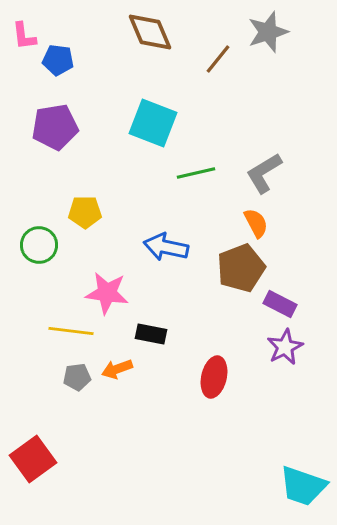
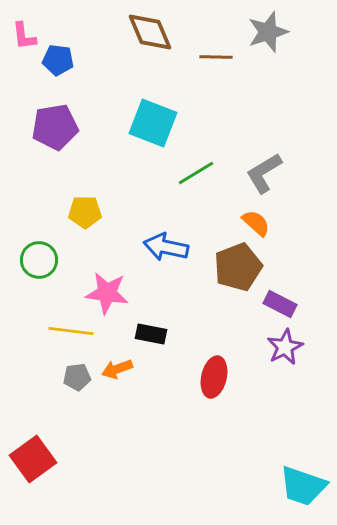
brown line: moved 2 px left, 2 px up; rotated 52 degrees clockwise
green line: rotated 18 degrees counterclockwise
orange semicircle: rotated 20 degrees counterclockwise
green circle: moved 15 px down
brown pentagon: moved 3 px left, 1 px up
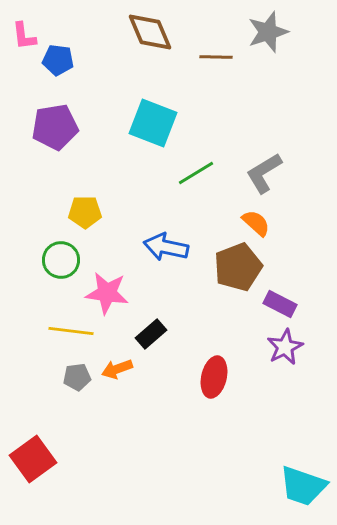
green circle: moved 22 px right
black rectangle: rotated 52 degrees counterclockwise
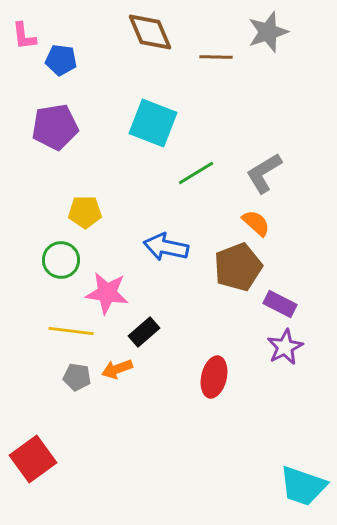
blue pentagon: moved 3 px right
black rectangle: moved 7 px left, 2 px up
gray pentagon: rotated 16 degrees clockwise
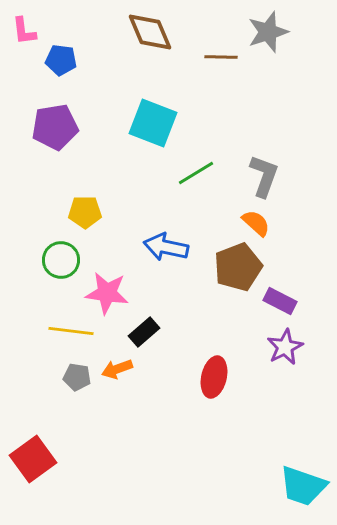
pink L-shape: moved 5 px up
brown line: moved 5 px right
gray L-shape: moved 3 px down; rotated 141 degrees clockwise
purple rectangle: moved 3 px up
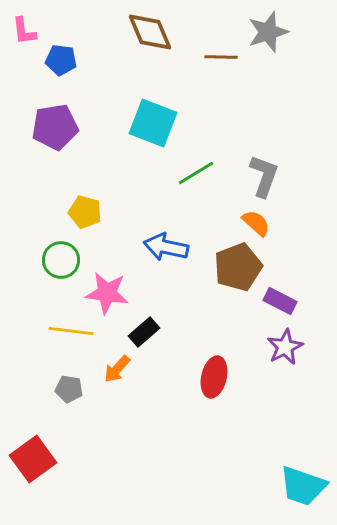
yellow pentagon: rotated 16 degrees clockwise
orange arrow: rotated 28 degrees counterclockwise
gray pentagon: moved 8 px left, 12 px down
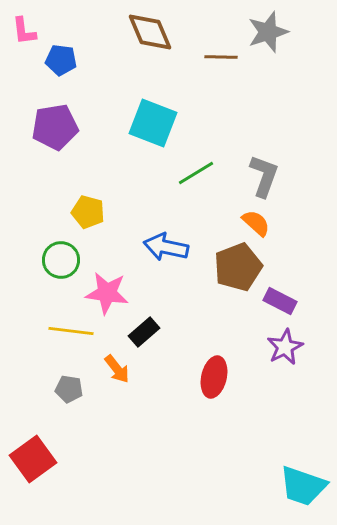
yellow pentagon: moved 3 px right
orange arrow: rotated 80 degrees counterclockwise
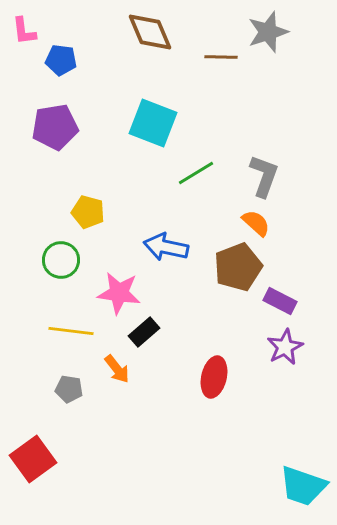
pink star: moved 12 px right
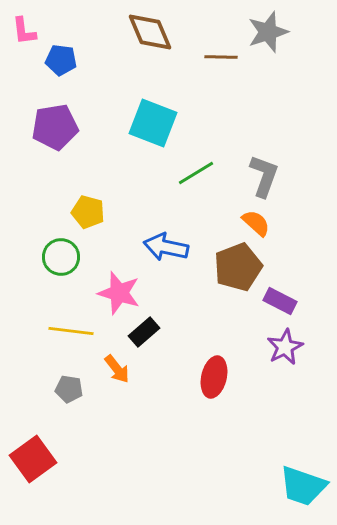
green circle: moved 3 px up
pink star: rotated 9 degrees clockwise
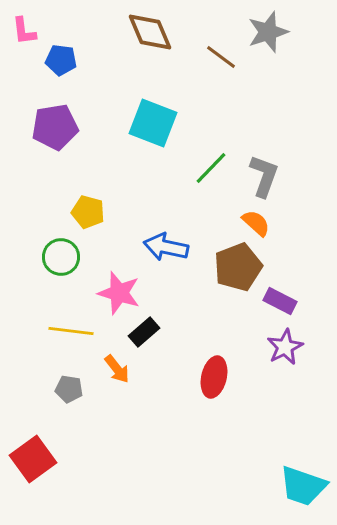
brown line: rotated 36 degrees clockwise
green line: moved 15 px right, 5 px up; rotated 15 degrees counterclockwise
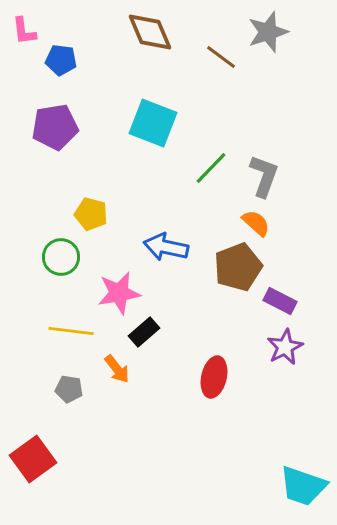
yellow pentagon: moved 3 px right, 2 px down
pink star: rotated 27 degrees counterclockwise
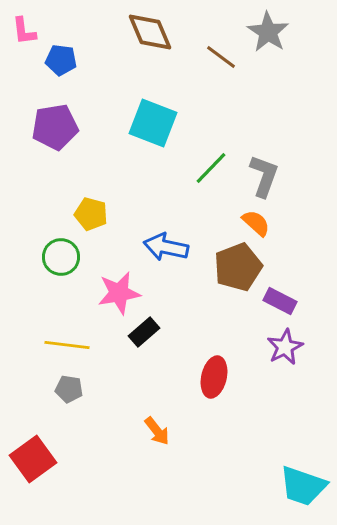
gray star: rotated 21 degrees counterclockwise
yellow line: moved 4 px left, 14 px down
orange arrow: moved 40 px right, 62 px down
